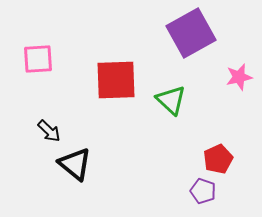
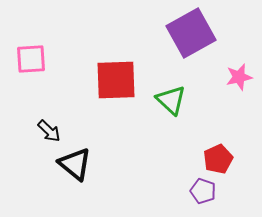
pink square: moved 7 px left
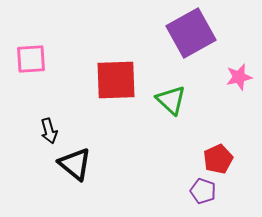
black arrow: rotated 30 degrees clockwise
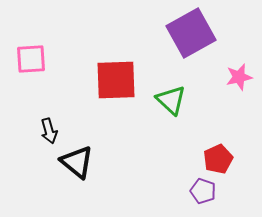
black triangle: moved 2 px right, 2 px up
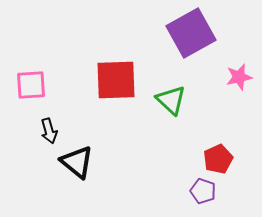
pink square: moved 26 px down
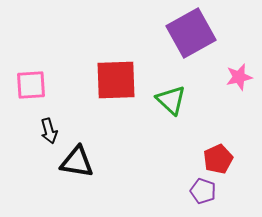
black triangle: rotated 30 degrees counterclockwise
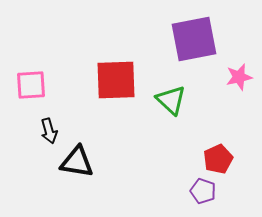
purple square: moved 3 px right, 6 px down; rotated 18 degrees clockwise
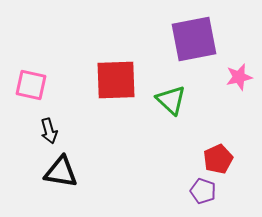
pink square: rotated 16 degrees clockwise
black triangle: moved 16 px left, 10 px down
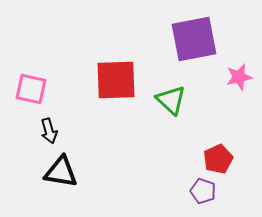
pink square: moved 4 px down
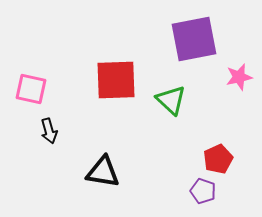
black triangle: moved 42 px right
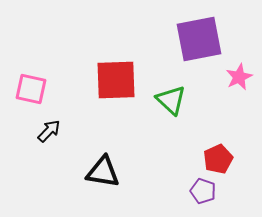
purple square: moved 5 px right
pink star: rotated 12 degrees counterclockwise
black arrow: rotated 120 degrees counterclockwise
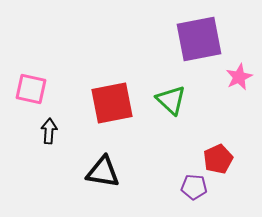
red square: moved 4 px left, 23 px down; rotated 9 degrees counterclockwise
black arrow: rotated 40 degrees counterclockwise
purple pentagon: moved 9 px left, 4 px up; rotated 15 degrees counterclockwise
